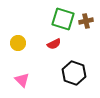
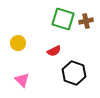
red semicircle: moved 7 px down
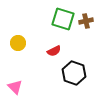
pink triangle: moved 7 px left, 7 px down
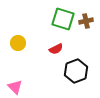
red semicircle: moved 2 px right, 2 px up
black hexagon: moved 2 px right, 2 px up; rotated 20 degrees clockwise
